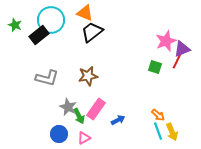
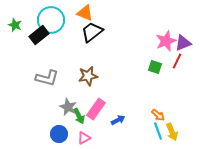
purple triangle: moved 1 px right, 6 px up
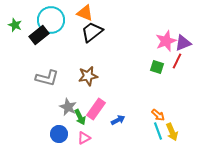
green square: moved 2 px right
green arrow: moved 1 px right, 1 px down
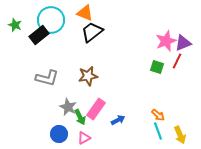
yellow arrow: moved 8 px right, 3 px down
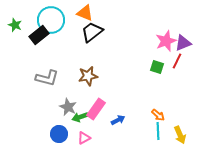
green arrow: rotated 98 degrees clockwise
cyan line: rotated 18 degrees clockwise
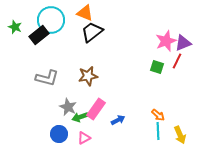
green star: moved 2 px down
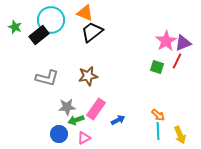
pink star: rotated 10 degrees counterclockwise
gray star: moved 1 px left; rotated 30 degrees counterclockwise
green arrow: moved 4 px left, 3 px down
